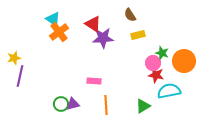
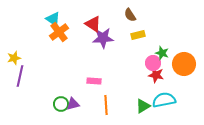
orange circle: moved 3 px down
cyan semicircle: moved 5 px left, 9 px down
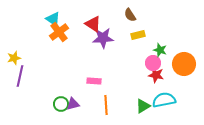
green star: moved 2 px left, 3 px up
